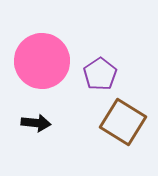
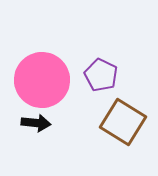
pink circle: moved 19 px down
purple pentagon: moved 1 px right, 1 px down; rotated 12 degrees counterclockwise
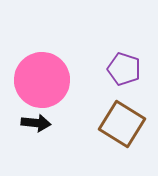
purple pentagon: moved 23 px right, 6 px up; rotated 8 degrees counterclockwise
brown square: moved 1 px left, 2 px down
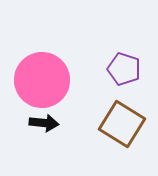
black arrow: moved 8 px right
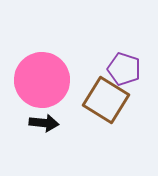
brown square: moved 16 px left, 24 px up
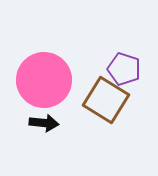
pink circle: moved 2 px right
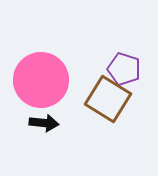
pink circle: moved 3 px left
brown square: moved 2 px right, 1 px up
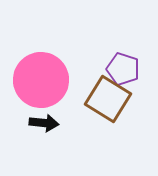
purple pentagon: moved 1 px left
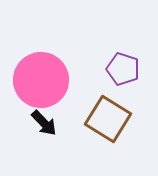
brown square: moved 20 px down
black arrow: rotated 40 degrees clockwise
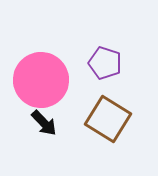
purple pentagon: moved 18 px left, 6 px up
